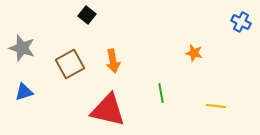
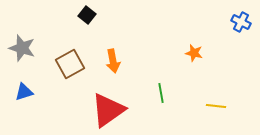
red triangle: rotated 48 degrees counterclockwise
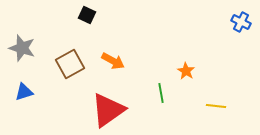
black square: rotated 12 degrees counterclockwise
orange star: moved 8 px left, 18 px down; rotated 18 degrees clockwise
orange arrow: rotated 50 degrees counterclockwise
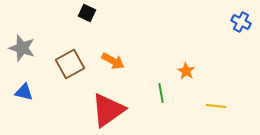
black square: moved 2 px up
blue triangle: rotated 30 degrees clockwise
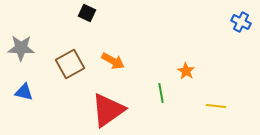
gray star: moved 1 px left; rotated 16 degrees counterclockwise
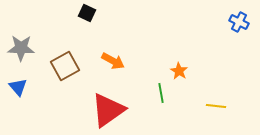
blue cross: moved 2 px left
brown square: moved 5 px left, 2 px down
orange star: moved 7 px left
blue triangle: moved 6 px left, 5 px up; rotated 36 degrees clockwise
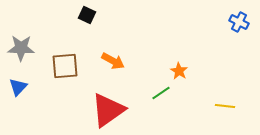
black square: moved 2 px down
brown square: rotated 24 degrees clockwise
blue triangle: rotated 24 degrees clockwise
green line: rotated 66 degrees clockwise
yellow line: moved 9 px right
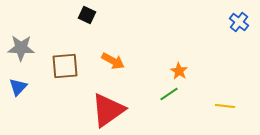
blue cross: rotated 12 degrees clockwise
green line: moved 8 px right, 1 px down
